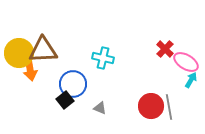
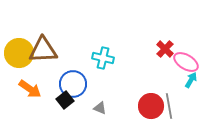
orange arrow: moved 20 px down; rotated 45 degrees counterclockwise
gray line: moved 1 px up
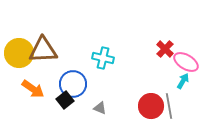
cyan arrow: moved 8 px left, 1 px down
orange arrow: moved 3 px right
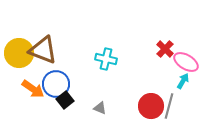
brown triangle: rotated 24 degrees clockwise
cyan cross: moved 3 px right, 1 px down
blue circle: moved 17 px left
gray line: rotated 25 degrees clockwise
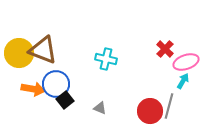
pink ellipse: rotated 50 degrees counterclockwise
orange arrow: rotated 25 degrees counterclockwise
red circle: moved 1 px left, 5 px down
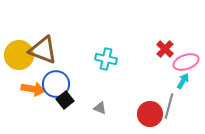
yellow circle: moved 2 px down
red circle: moved 3 px down
